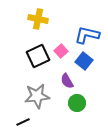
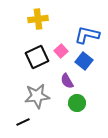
yellow cross: rotated 18 degrees counterclockwise
black square: moved 1 px left, 1 px down
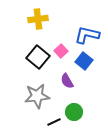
black square: moved 1 px right; rotated 25 degrees counterclockwise
green circle: moved 3 px left, 9 px down
black line: moved 31 px right
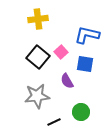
pink square: moved 1 px down
blue square: moved 1 px right, 3 px down; rotated 30 degrees counterclockwise
green circle: moved 7 px right
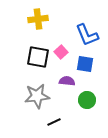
blue L-shape: rotated 125 degrees counterclockwise
black square: rotated 30 degrees counterclockwise
purple semicircle: rotated 126 degrees clockwise
green circle: moved 6 px right, 12 px up
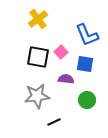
yellow cross: rotated 30 degrees counterclockwise
purple semicircle: moved 1 px left, 2 px up
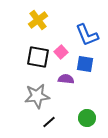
yellow cross: moved 1 px down
green circle: moved 18 px down
black line: moved 5 px left; rotated 16 degrees counterclockwise
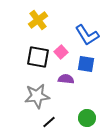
blue L-shape: rotated 10 degrees counterclockwise
blue square: moved 1 px right
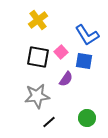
blue square: moved 2 px left, 3 px up
purple semicircle: rotated 119 degrees clockwise
